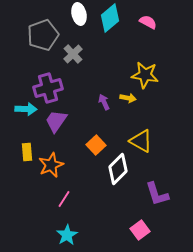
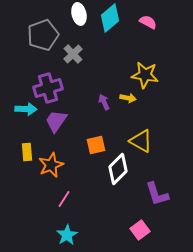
orange square: rotated 30 degrees clockwise
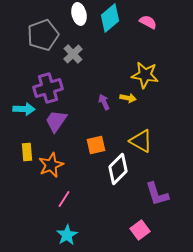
cyan arrow: moved 2 px left
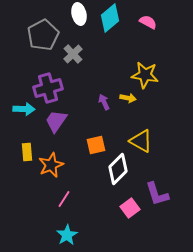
gray pentagon: rotated 8 degrees counterclockwise
pink square: moved 10 px left, 22 px up
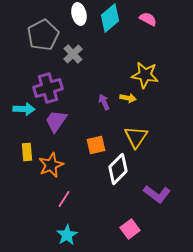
pink semicircle: moved 3 px up
yellow triangle: moved 5 px left, 4 px up; rotated 35 degrees clockwise
purple L-shape: rotated 36 degrees counterclockwise
pink square: moved 21 px down
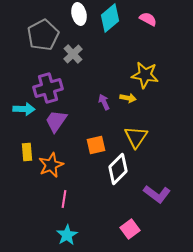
pink line: rotated 24 degrees counterclockwise
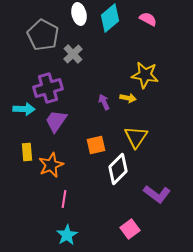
gray pentagon: rotated 16 degrees counterclockwise
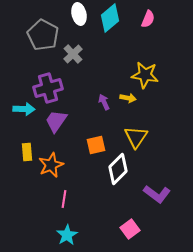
pink semicircle: rotated 84 degrees clockwise
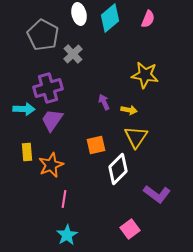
yellow arrow: moved 1 px right, 12 px down
purple trapezoid: moved 4 px left, 1 px up
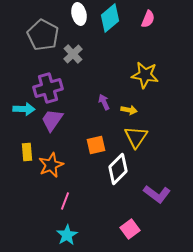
pink line: moved 1 px right, 2 px down; rotated 12 degrees clockwise
